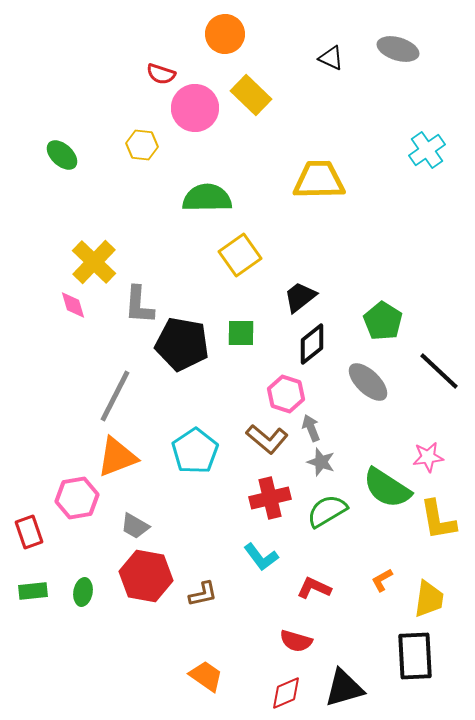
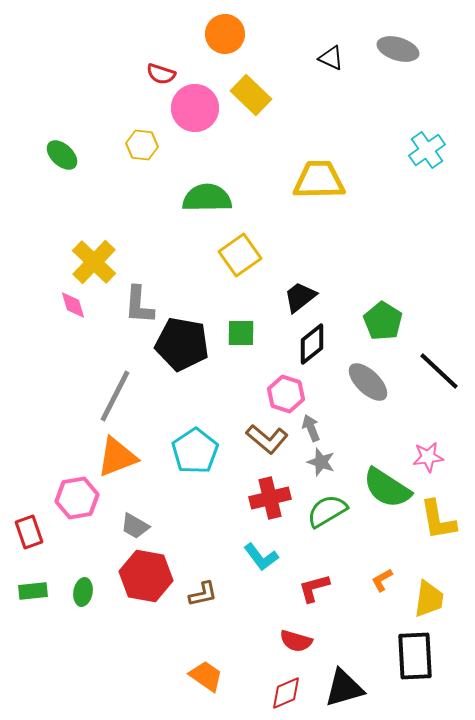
red L-shape at (314, 588): rotated 40 degrees counterclockwise
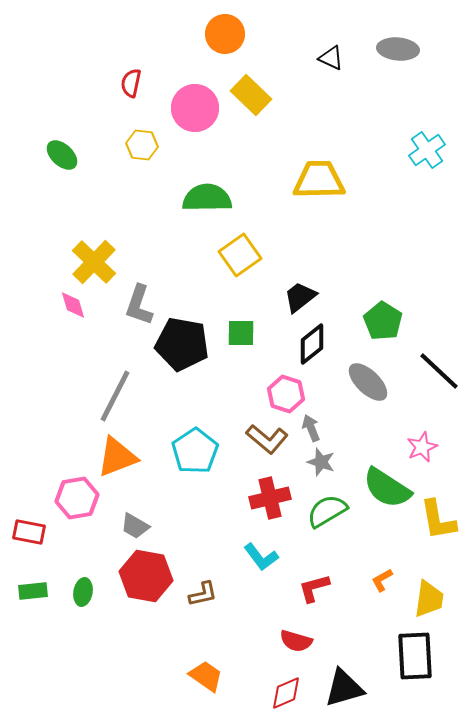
gray ellipse at (398, 49): rotated 12 degrees counterclockwise
red semicircle at (161, 74): moved 30 px left, 9 px down; rotated 84 degrees clockwise
gray L-shape at (139, 305): rotated 15 degrees clockwise
pink star at (428, 457): moved 6 px left, 10 px up; rotated 16 degrees counterclockwise
red rectangle at (29, 532): rotated 60 degrees counterclockwise
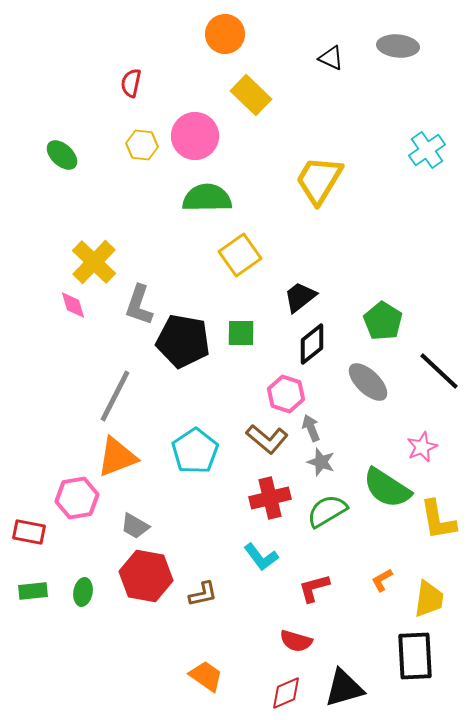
gray ellipse at (398, 49): moved 3 px up
pink circle at (195, 108): moved 28 px down
yellow trapezoid at (319, 180): rotated 58 degrees counterclockwise
black pentagon at (182, 344): moved 1 px right, 3 px up
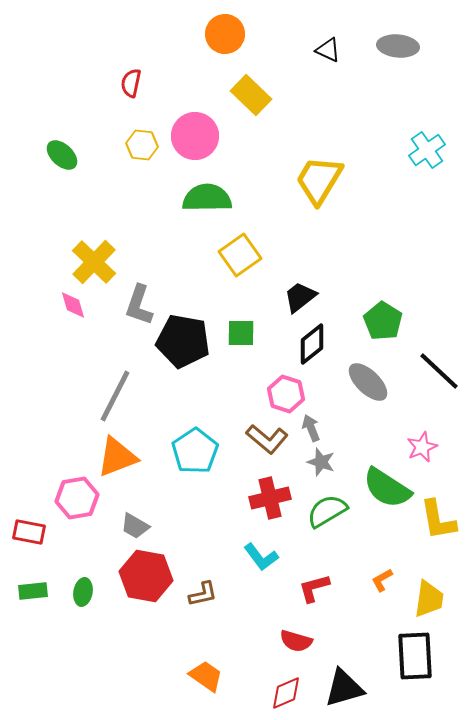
black triangle at (331, 58): moved 3 px left, 8 px up
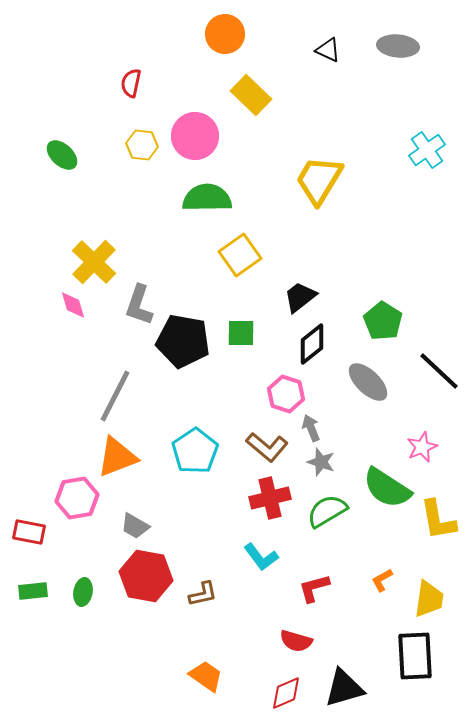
brown L-shape at (267, 439): moved 8 px down
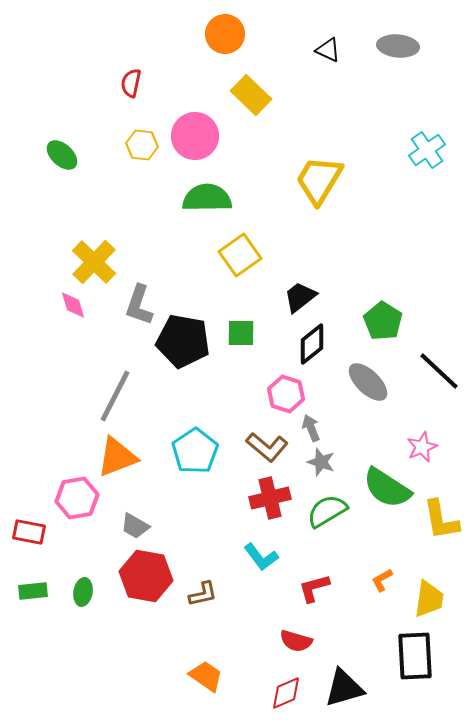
yellow L-shape at (438, 520): moved 3 px right
